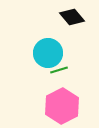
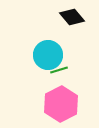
cyan circle: moved 2 px down
pink hexagon: moved 1 px left, 2 px up
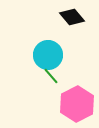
green line: moved 8 px left, 6 px down; rotated 66 degrees clockwise
pink hexagon: moved 16 px right
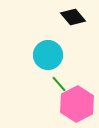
black diamond: moved 1 px right
green line: moved 8 px right, 8 px down
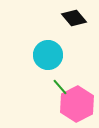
black diamond: moved 1 px right, 1 px down
green line: moved 1 px right, 3 px down
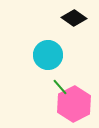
black diamond: rotated 15 degrees counterclockwise
pink hexagon: moved 3 px left
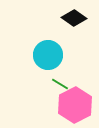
green line: moved 3 px up; rotated 18 degrees counterclockwise
pink hexagon: moved 1 px right, 1 px down
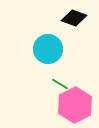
black diamond: rotated 15 degrees counterclockwise
cyan circle: moved 6 px up
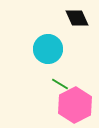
black diamond: moved 3 px right; rotated 45 degrees clockwise
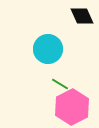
black diamond: moved 5 px right, 2 px up
pink hexagon: moved 3 px left, 2 px down
